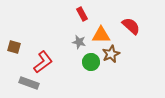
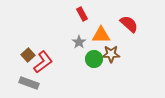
red semicircle: moved 2 px left, 2 px up
gray star: rotated 24 degrees clockwise
brown square: moved 14 px right, 8 px down; rotated 32 degrees clockwise
brown star: rotated 24 degrees clockwise
green circle: moved 3 px right, 3 px up
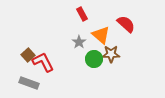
red semicircle: moved 3 px left
orange triangle: rotated 42 degrees clockwise
red L-shape: rotated 80 degrees counterclockwise
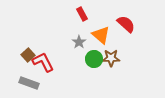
brown star: moved 4 px down
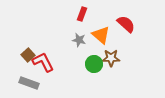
red rectangle: rotated 48 degrees clockwise
gray star: moved 2 px up; rotated 24 degrees counterclockwise
green circle: moved 5 px down
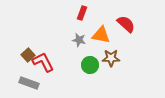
red rectangle: moved 1 px up
orange triangle: rotated 30 degrees counterclockwise
green circle: moved 4 px left, 1 px down
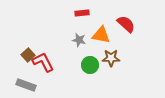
red rectangle: rotated 64 degrees clockwise
gray rectangle: moved 3 px left, 2 px down
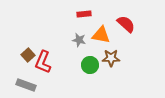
red rectangle: moved 2 px right, 1 px down
red L-shape: rotated 130 degrees counterclockwise
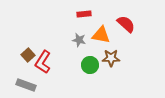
red L-shape: rotated 10 degrees clockwise
